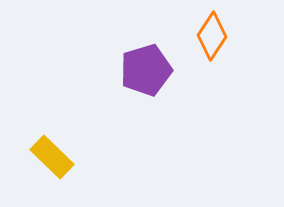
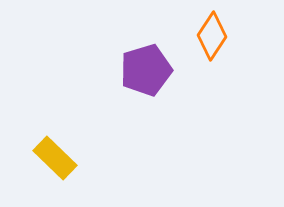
yellow rectangle: moved 3 px right, 1 px down
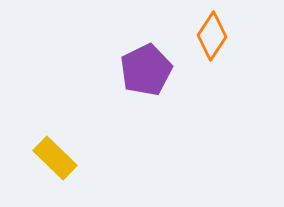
purple pentagon: rotated 9 degrees counterclockwise
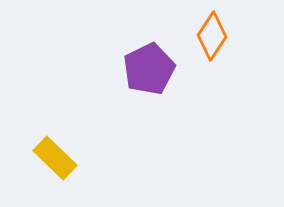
purple pentagon: moved 3 px right, 1 px up
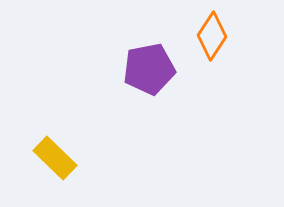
purple pentagon: rotated 15 degrees clockwise
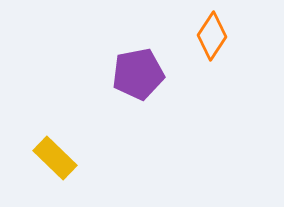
purple pentagon: moved 11 px left, 5 px down
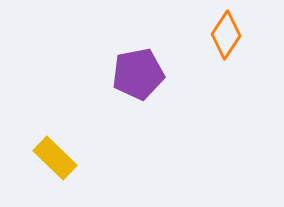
orange diamond: moved 14 px right, 1 px up
